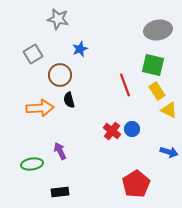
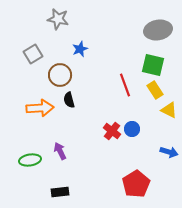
yellow rectangle: moved 2 px left, 1 px up
green ellipse: moved 2 px left, 4 px up
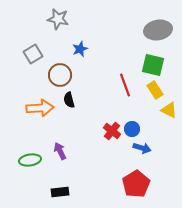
blue arrow: moved 27 px left, 4 px up
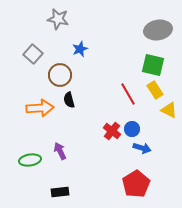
gray square: rotated 18 degrees counterclockwise
red line: moved 3 px right, 9 px down; rotated 10 degrees counterclockwise
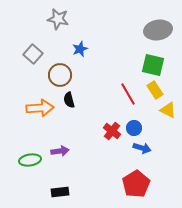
yellow triangle: moved 1 px left
blue circle: moved 2 px right, 1 px up
purple arrow: rotated 108 degrees clockwise
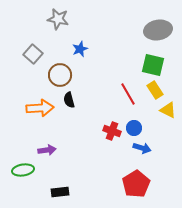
red cross: rotated 18 degrees counterclockwise
purple arrow: moved 13 px left, 1 px up
green ellipse: moved 7 px left, 10 px down
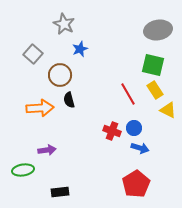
gray star: moved 6 px right, 5 px down; rotated 15 degrees clockwise
blue arrow: moved 2 px left
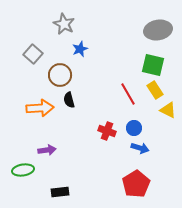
red cross: moved 5 px left
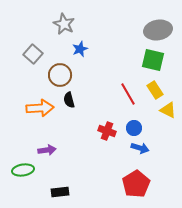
green square: moved 5 px up
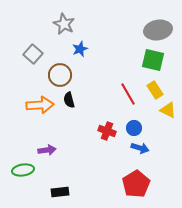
orange arrow: moved 3 px up
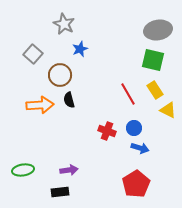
purple arrow: moved 22 px right, 20 px down
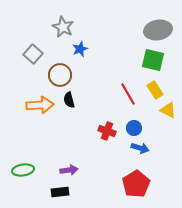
gray star: moved 1 px left, 3 px down
